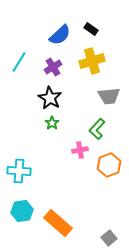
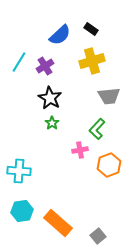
purple cross: moved 8 px left, 1 px up
gray square: moved 11 px left, 2 px up
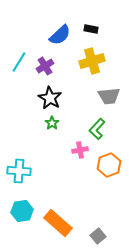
black rectangle: rotated 24 degrees counterclockwise
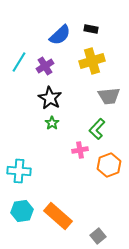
orange rectangle: moved 7 px up
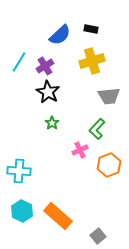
black star: moved 2 px left, 6 px up
pink cross: rotated 14 degrees counterclockwise
cyan hexagon: rotated 25 degrees counterclockwise
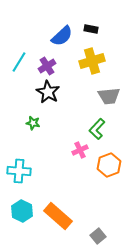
blue semicircle: moved 2 px right, 1 px down
purple cross: moved 2 px right
green star: moved 19 px left; rotated 24 degrees counterclockwise
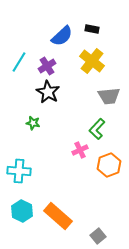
black rectangle: moved 1 px right
yellow cross: rotated 35 degrees counterclockwise
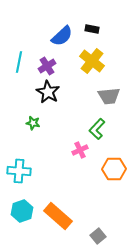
cyan line: rotated 20 degrees counterclockwise
orange hexagon: moved 5 px right, 4 px down; rotated 20 degrees clockwise
cyan hexagon: rotated 15 degrees clockwise
